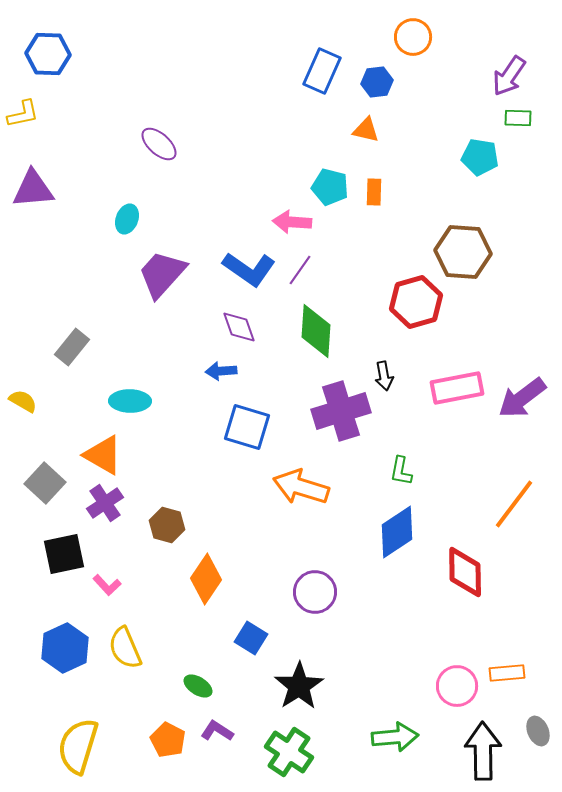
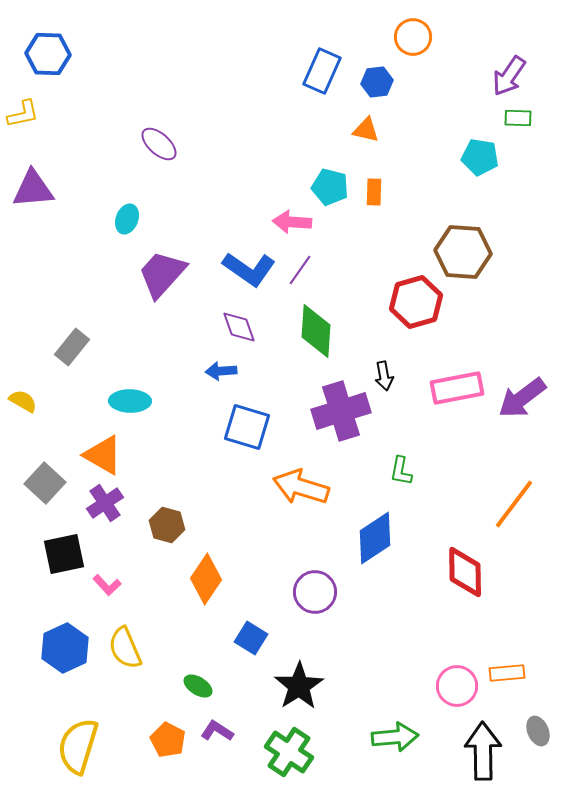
blue diamond at (397, 532): moved 22 px left, 6 px down
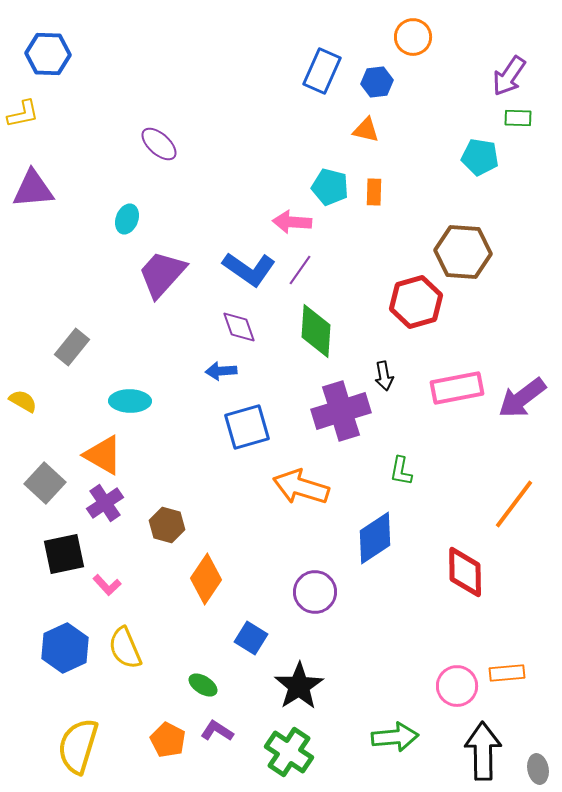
blue square at (247, 427): rotated 33 degrees counterclockwise
green ellipse at (198, 686): moved 5 px right, 1 px up
gray ellipse at (538, 731): moved 38 px down; rotated 12 degrees clockwise
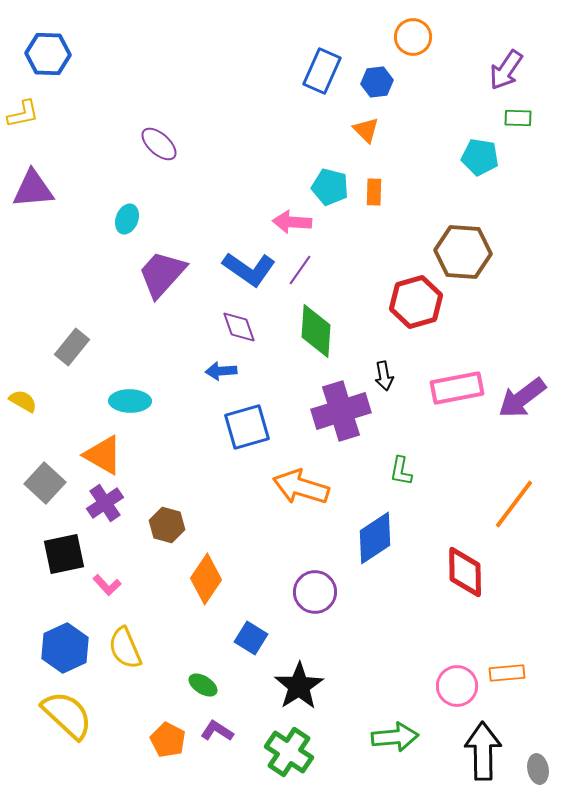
purple arrow at (509, 76): moved 3 px left, 6 px up
orange triangle at (366, 130): rotated 32 degrees clockwise
yellow semicircle at (78, 746): moved 11 px left, 31 px up; rotated 116 degrees clockwise
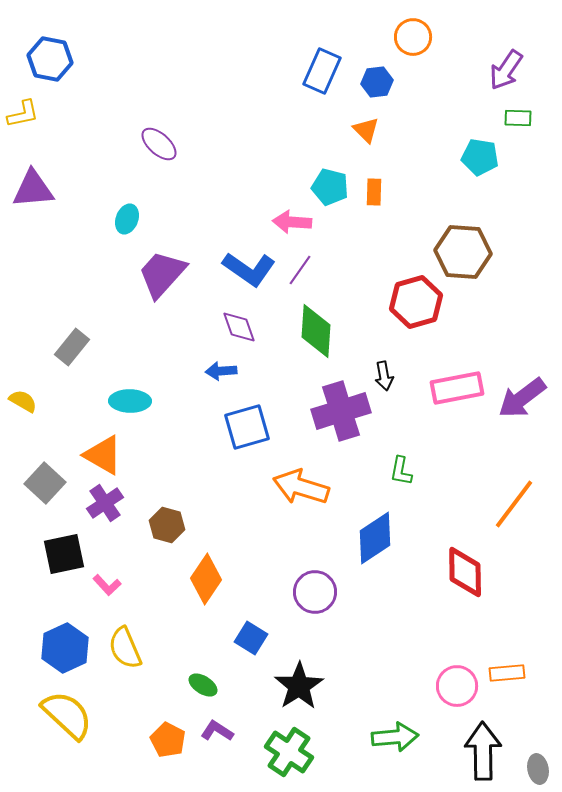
blue hexagon at (48, 54): moved 2 px right, 5 px down; rotated 9 degrees clockwise
